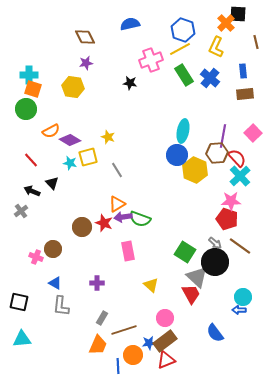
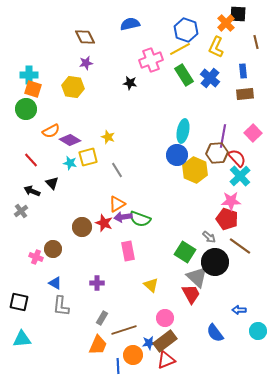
blue hexagon at (183, 30): moved 3 px right
gray arrow at (215, 243): moved 6 px left, 6 px up
cyan circle at (243, 297): moved 15 px right, 34 px down
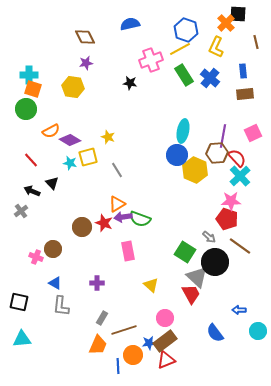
pink square at (253, 133): rotated 18 degrees clockwise
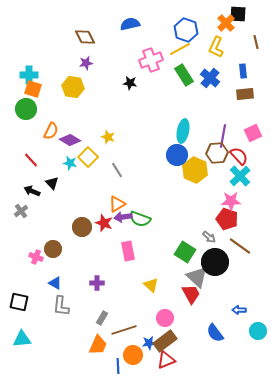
orange semicircle at (51, 131): rotated 36 degrees counterclockwise
yellow square at (88, 157): rotated 30 degrees counterclockwise
red semicircle at (237, 158): moved 2 px right, 2 px up
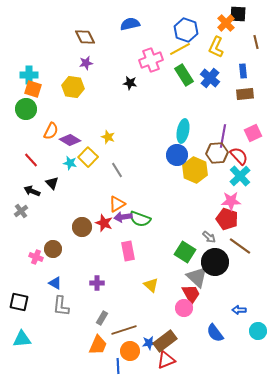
pink circle at (165, 318): moved 19 px right, 10 px up
orange circle at (133, 355): moved 3 px left, 4 px up
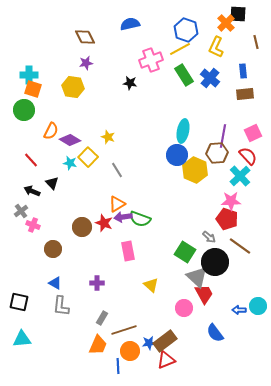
green circle at (26, 109): moved 2 px left, 1 px down
red semicircle at (239, 156): moved 9 px right
pink cross at (36, 257): moved 3 px left, 32 px up
red trapezoid at (191, 294): moved 13 px right
cyan circle at (258, 331): moved 25 px up
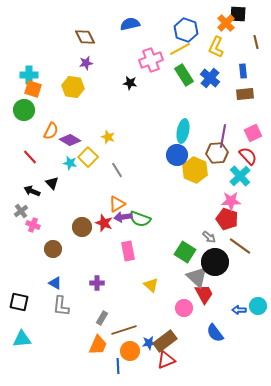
red line at (31, 160): moved 1 px left, 3 px up
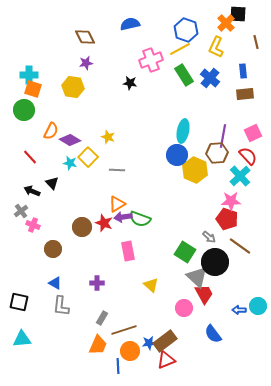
gray line at (117, 170): rotated 56 degrees counterclockwise
blue semicircle at (215, 333): moved 2 px left, 1 px down
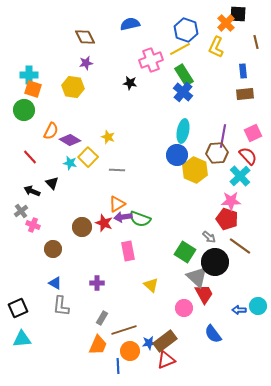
blue cross at (210, 78): moved 27 px left, 14 px down
black square at (19, 302): moved 1 px left, 6 px down; rotated 36 degrees counterclockwise
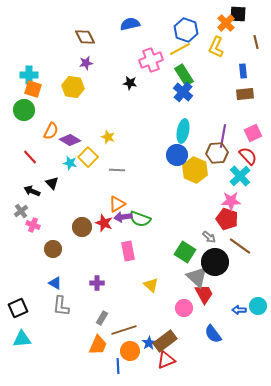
blue star at (149, 343): rotated 24 degrees counterclockwise
